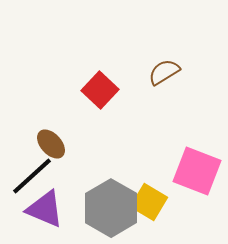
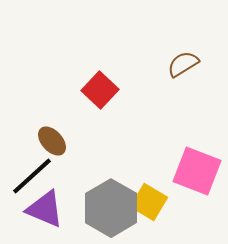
brown semicircle: moved 19 px right, 8 px up
brown ellipse: moved 1 px right, 3 px up
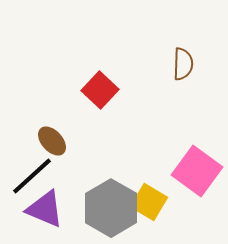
brown semicircle: rotated 124 degrees clockwise
pink square: rotated 15 degrees clockwise
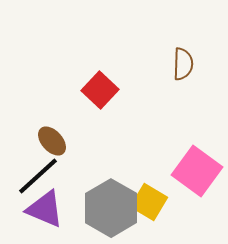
black line: moved 6 px right
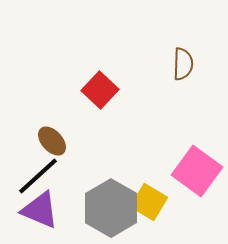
purple triangle: moved 5 px left, 1 px down
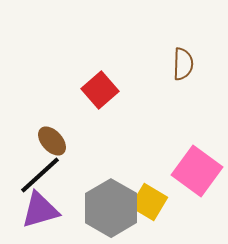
red square: rotated 6 degrees clockwise
black line: moved 2 px right, 1 px up
purple triangle: rotated 39 degrees counterclockwise
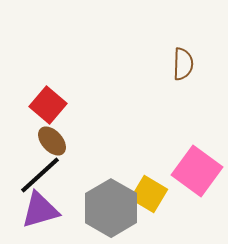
red square: moved 52 px left, 15 px down; rotated 9 degrees counterclockwise
yellow square: moved 8 px up
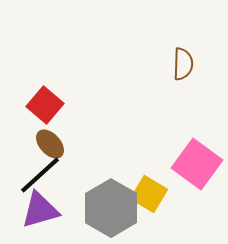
red square: moved 3 px left
brown ellipse: moved 2 px left, 3 px down
pink square: moved 7 px up
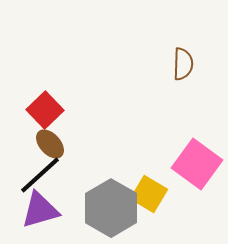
red square: moved 5 px down; rotated 6 degrees clockwise
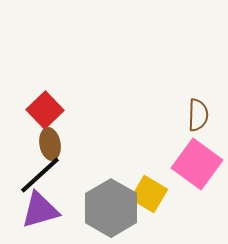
brown semicircle: moved 15 px right, 51 px down
brown ellipse: rotated 32 degrees clockwise
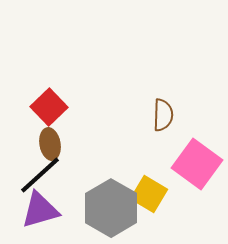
red square: moved 4 px right, 3 px up
brown semicircle: moved 35 px left
